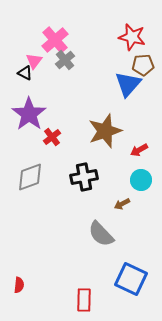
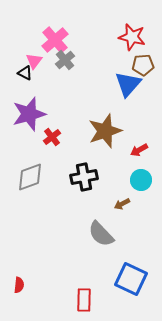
purple star: rotated 20 degrees clockwise
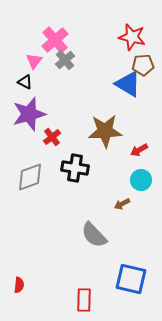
black triangle: moved 9 px down
blue triangle: rotated 40 degrees counterclockwise
brown star: rotated 16 degrees clockwise
black cross: moved 9 px left, 9 px up; rotated 20 degrees clockwise
gray semicircle: moved 7 px left, 1 px down
blue square: rotated 12 degrees counterclockwise
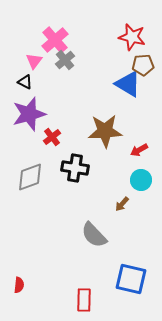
brown arrow: rotated 21 degrees counterclockwise
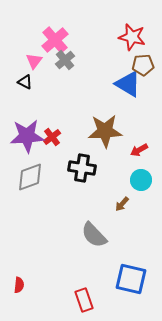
purple star: moved 2 px left, 22 px down; rotated 12 degrees clockwise
black cross: moved 7 px right
red rectangle: rotated 20 degrees counterclockwise
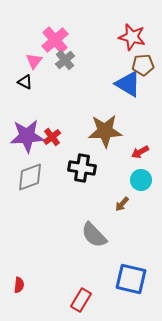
red arrow: moved 1 px right, 2 px down
red rectangle: moved 3 px left; rotated 50 degrees clockwise
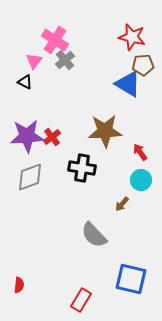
pink cross: rotated 16 degrees counterclockwise
red arrow: rotated 84 degrees clockwise
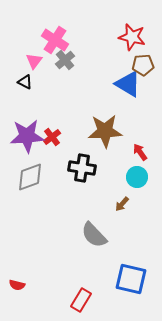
cyan circle: moved 4 px left, 3 px up
red semicircle: moved 2 px left; rotated 98 degrees clockwise
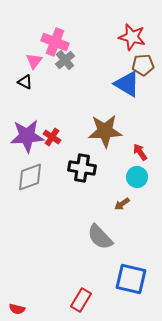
pink cross: moved 2 px down; rotated 12 degrees counterclockwise
blue triangle: moved 1 px left
red cross: rotated 18 degrees counterclockwise
brown arrow: rotated 14 degrees clockwise
gray semicircle: moved 6 px right, 2 px down
red semicircle: moved 24 px down
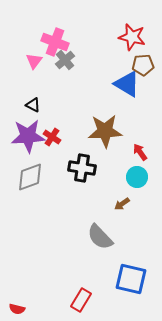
black triangle: moved 8 px right, 23 px down
purple star: moved 1 px right
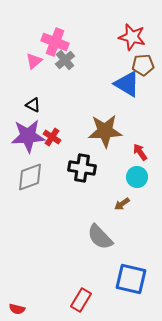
pink triangle: rotated 12 degrees clockwise
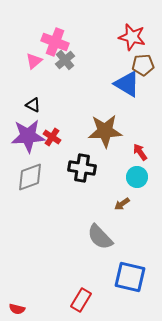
blue square: moved 1 px left, 2 px up
